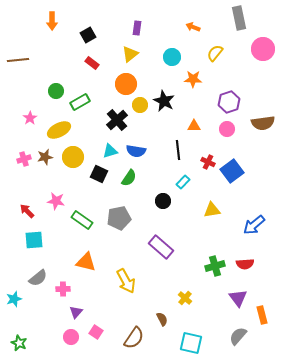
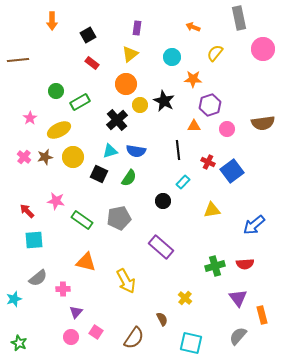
purple hexagon at (229, 102): moved 19 px left, 3 px down
pink cross at (24, 159): moved 2 px up; rotated 32 degrees counterclockwise
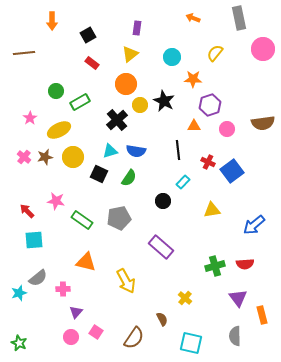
orange arrow at (193, 27): moved 9 px up
brown line at (18, 60): moved 6 px right, 7 px up
cyan star at (14, 299): moved 5 px right, 6 px up
gray semicircle at (238, 336): moved 3 px left; rotated 42 degrees counterclockwise
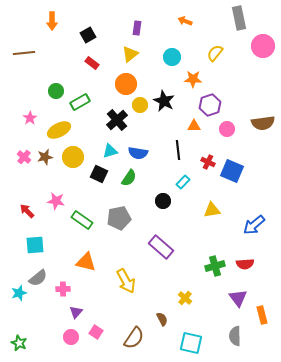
orange arrow at (193, 18): moved 8 px left, 3 px down
pink circle at (263, 49): moved 3 px up
blue semicircle at (136, 151): moved 2 px right, 2 px down
blue square at (232, 171): rotated 30 degrees counterclockwise
cyan square at (34, 240): moved 1 px right, 5 px down
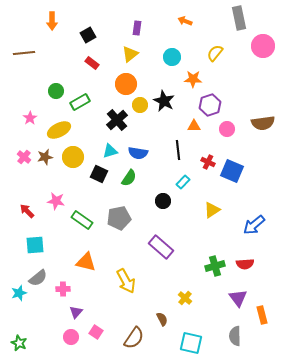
yellow triangle at (212, 210): rotated 24 degrees counterclockwise
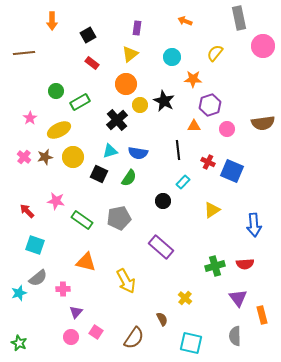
blue arrow at (254, 225): rotated 55 degrees counterclockwise
cyan square at (35, 245): rotated 24 degrees clockwise
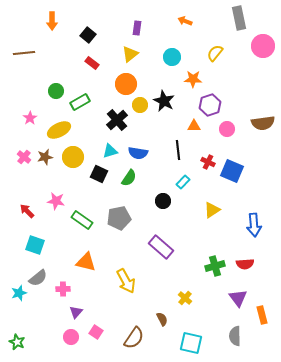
black square at (88, 35): rotated 21 degrees counterclockwise
green star at (19, 343): moved 2 px left, 1 px up
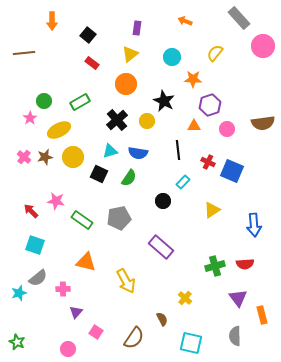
gray rectangle at (239, 18): rotated 30 degrees counterclockwise
green circle at (56, 91): moved 12 px left, 10 px down
yellow circle at (140, 105): moved 7 px right, 16 px down
red arrow at (27, 211): moved 4 px right
pink circle at (71, 337): moved 3 px left, 12 px down
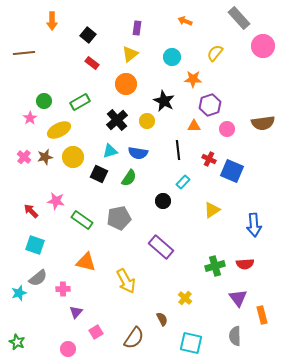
red cross at (208, 162): moved 1 px right, 3 px up
pink square at (96, 332): rotated 24 degrees clockwise
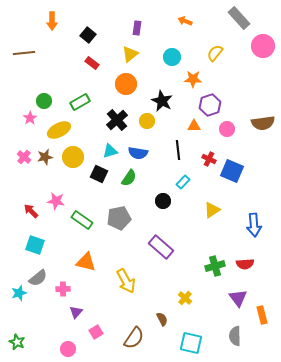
black star at (164, 101): moved 2 px left
